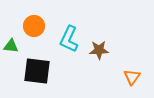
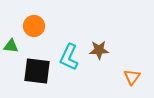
cyan L-shape: moved 18 px down
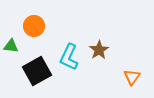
brown star: rotated 30 degrees counterclockwise
black square: rotated 36 degrees counterclockwise
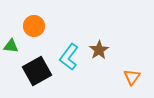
cyan L-shape: rotated 12 degrees clockwise
